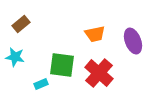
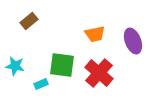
brown rectangle: moved 8 px right, 3 px up
cyan star: moved 9 px down
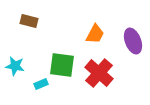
brown rectangle: rotated 54 degrees clockwise
orange trapezoid: rotated 50 degrees counterclockwise
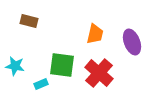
orange trapezoid: rotated 15 degrees counterclockwise
purple ellipse: moved 1 px left, 1 px down
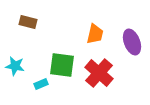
brown rectangle: moved 1 px left, 1 px down
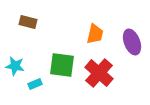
cyan rectangle: moved 6 px left
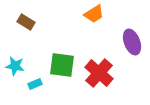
brown rectangle: moved 2 px left; rotated 18 degrees clockwise
orange trapezoid: moved 1 px left, 20 px up; rotated 45 degrees clockwise
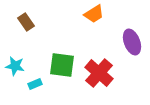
brown rectangle: rotated 24 degrees clockwise
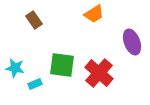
brown rectangle: moved 8 px right, 2 px up
cyan star: moved 2 px down
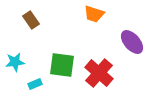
orange trapezoid: rotated 50 degrees clockwise
brown rectangle: moved 3 px left
purple ellipse: rotated 20 degrees counterclockwise
cyan star: moved 6 px up; rotated 18 degrees counterclockwise
